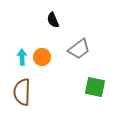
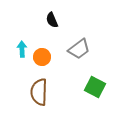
black semicircle: moved 1 px left
cyan arrow: moved 8 px up
green square: rotated 15 degrees clockwise
brown semicircle: moved 17 px right
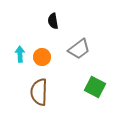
black semicircle: moved 1 px right, 1 px down; rotated 14 degrees clockwise
cyan arrow: moved 2 px left, 5 px down
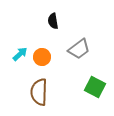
cyan arrow: rotated 49 degrees clockwise
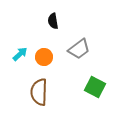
orange circle: moved 2 px right
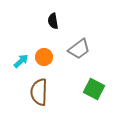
cyan arrow: moved 1 px right, 7 px down
green square: moved 1 px left, 2 px down
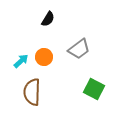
black semicircle: moved 5 px left, 2 px up; rotated 140 degrees counterclockwise
brown semicircle: moved 7 px left
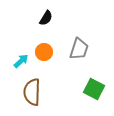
black semicircle: moved 2 px left, 1 px up
gray trapezoid: rotated 35 degrees counterclockwise
orange circle: moved 5 px up
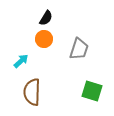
orange circle: moved 13 px up
green square: moved 2 px left, 2 px down; rotated 10 degrees counterclockwise
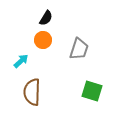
orange circle: moved 1 px left, 1 px down
